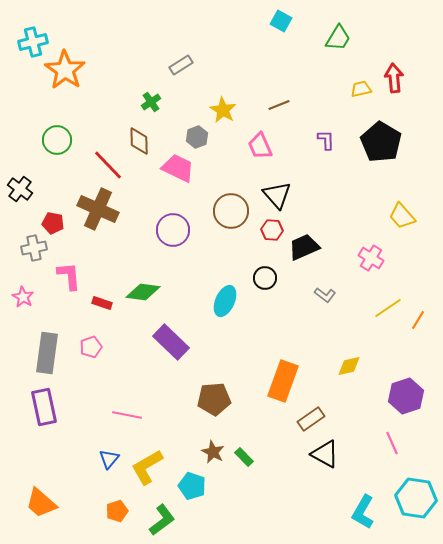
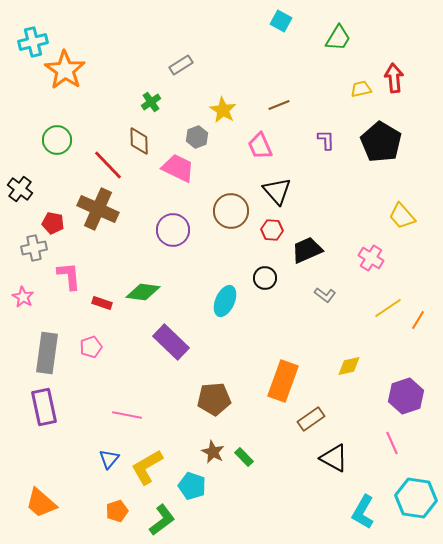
black triangle at (277, 195): moved 4 px up
black trapezoid at (304, 247): moved 3 px right, 3 px down
black triangle at (325, 454): moved 9 px right, 4 px down
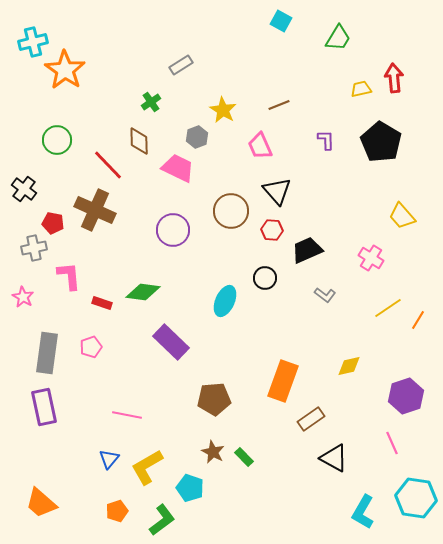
black cross at (20, 189): moved 4 px right
brown cross at (98, 209): moved 3 px left, 1 px down
cyan pentagon at (192, 486): moved 2 px left, 2 px down
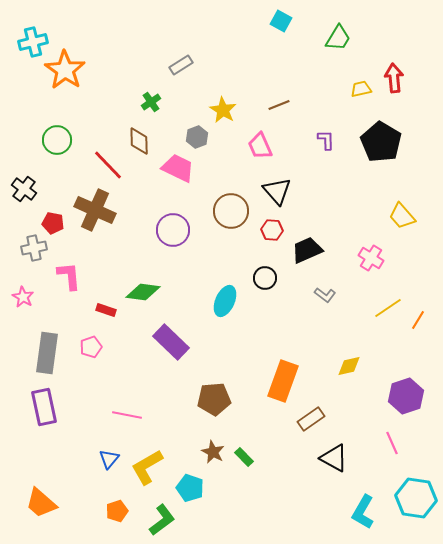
red rectangle at (102, 303): moved 4 px right, 7 px down
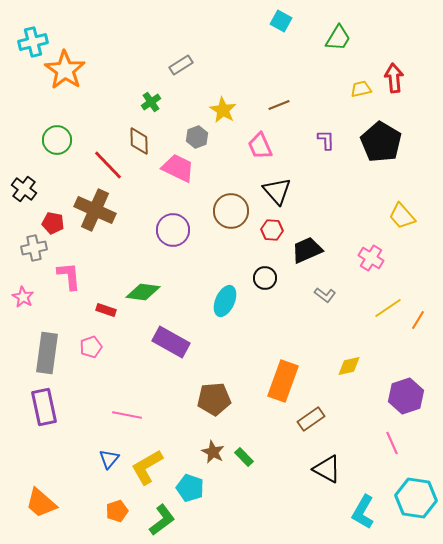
purple rectangle at (171, 342): rotated 15 degrees counterclockwise
black triangle at (334, 458): moved 7 px left, 11 px down
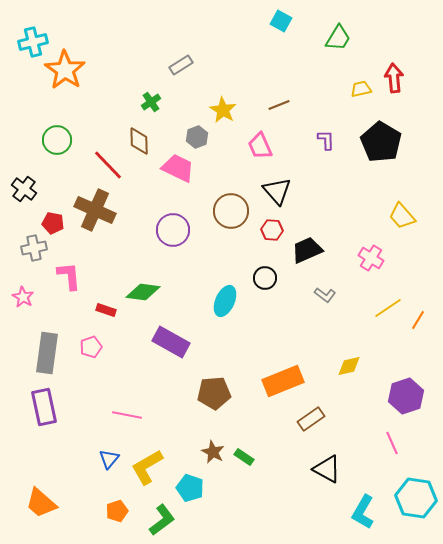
orange rectangle at (283, 381): rotated 48 degrees clockwise
brown pentagon at (214, 399): moved 6 px up
green rectangle at (244, 457): rotated 12 degrees counterclockwise
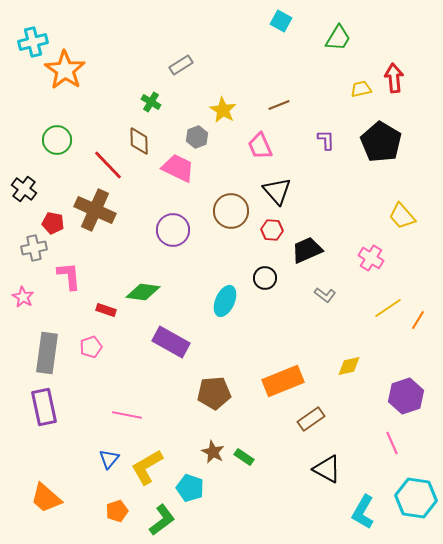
green cross at (151, 102): rotated 24 degrees counterclockwise
orange trapezoid at (41, 503): moved 5 px right, 5 px up
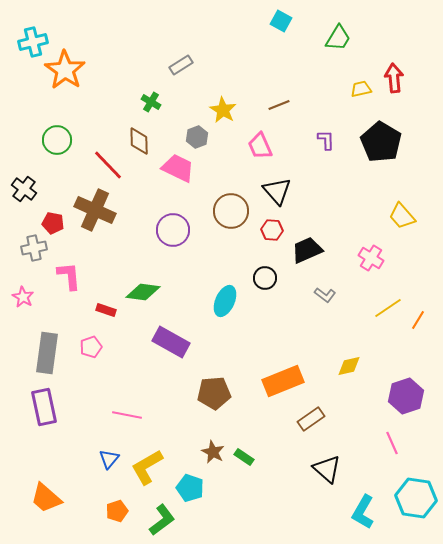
black triangle at (327, 469): rotated 12 degrees clockwise
